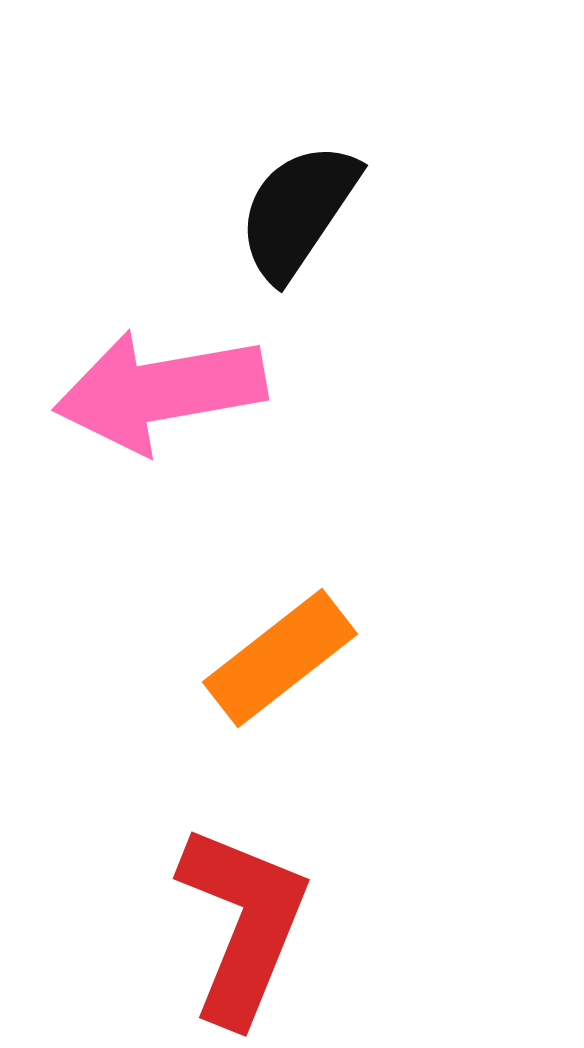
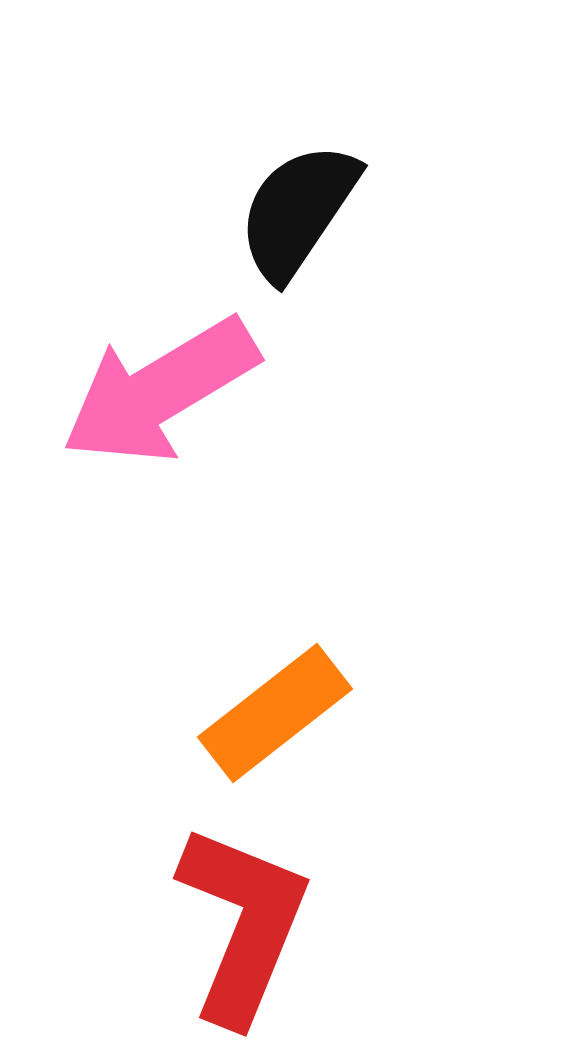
pink arrow: rotated 21 degrees counterclockwise
orange rectangle: moved 5 px left, 55 px down
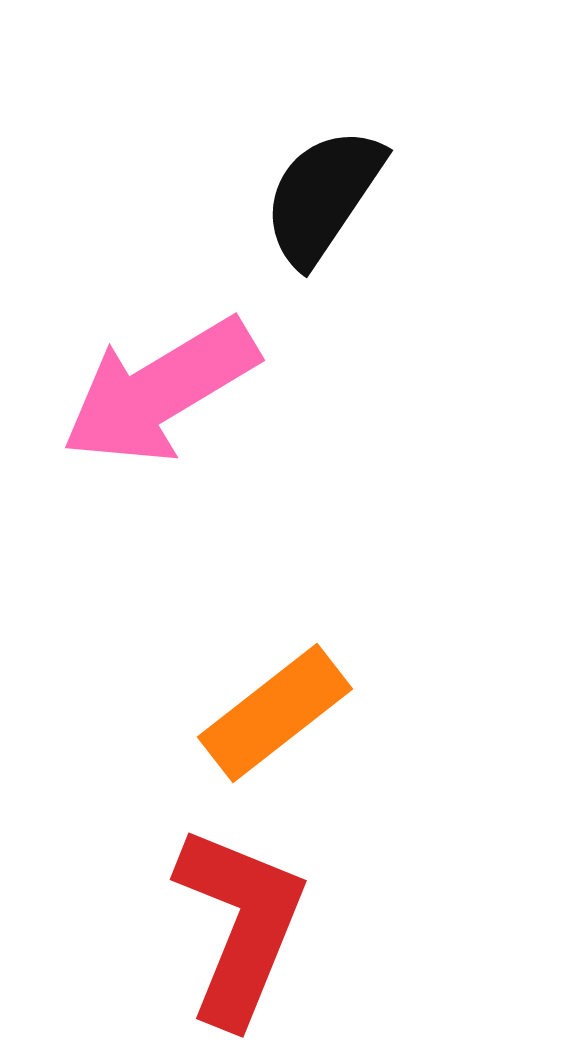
black semicircle: moved 25 px right, 15 px up
red L-shape: moved 3 px left, 1 px down
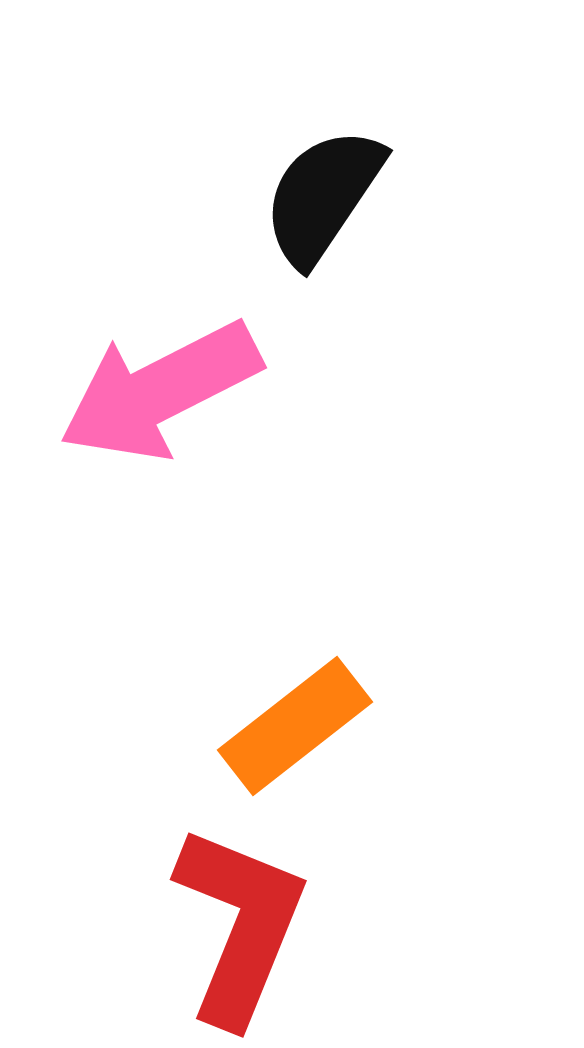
pink arrow: rotated 4 degrees clockwise
orange rectangle: moved 20 px right, 13 px down
